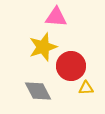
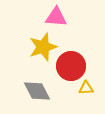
gray diamond: moved 1 px left
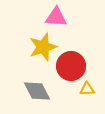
yellow triangle: moved 1 px right, 1 px down
